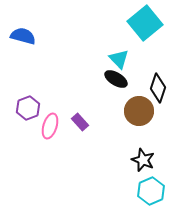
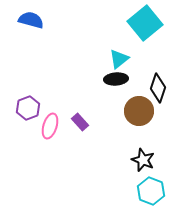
blue semicircle: moved 8 px right, 16 px up
cyan triangle: rotated 35 degrees clockwise
black ellipse: rotated 35 degrees counterclockwise
cyan hexagon: rotated 16 degrees counterclockwise
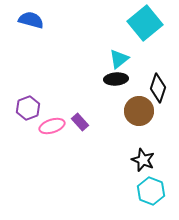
pink ellipse: moved 2 px right; rotated 55 degrees clockwise
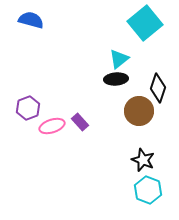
cyan hexagon: moved 3 px left, 1 px up
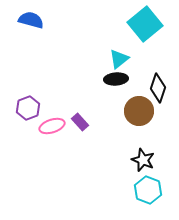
cyan square: moved 1 px down
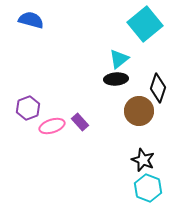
cyan hexagon: moved 2 px up
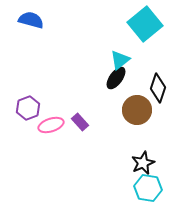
cyan triangle: moved 1 px right, 1 px down
black ellipse: moved 1 px up; rotated 50 degrees counterclockwise
brown circle: moved 2 px left, 1 px up
pink ellipse: moved 1 px left, 1 px up
black star: moved 3 px down; rotated 25 degrees clockwise
cyan hexagon: rotated 12 degrees counterclockwise
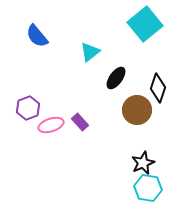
blue semicircle: moved 6 px right, 16 px down; rotated 145 degrees counterclockwise
cyan triangle: moved 30 px left, 8 px up
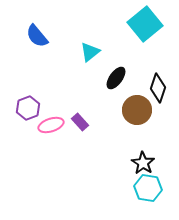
black star: rotated 15 degrees counterclockwise
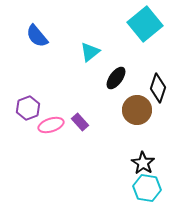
cyan hexagon: moved 1 px left
